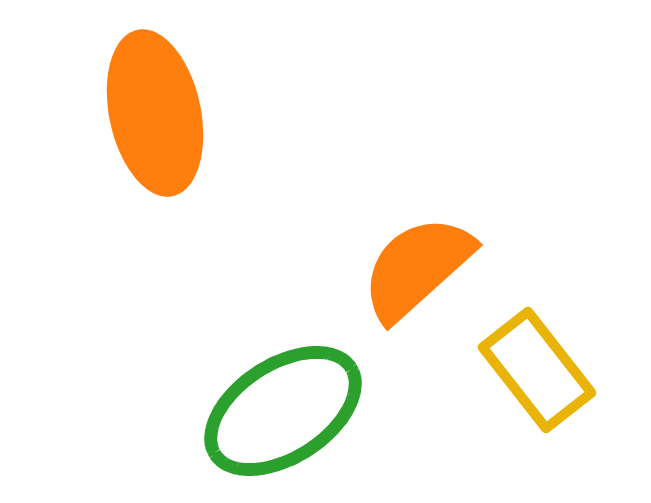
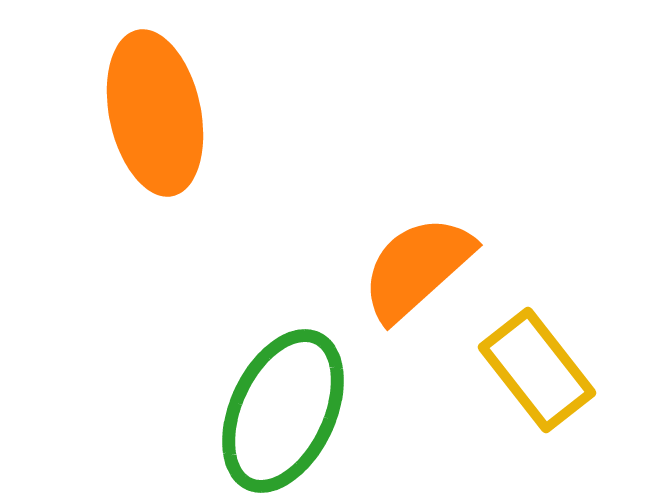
green ellipse: rotated 32 degrees counterclockwise
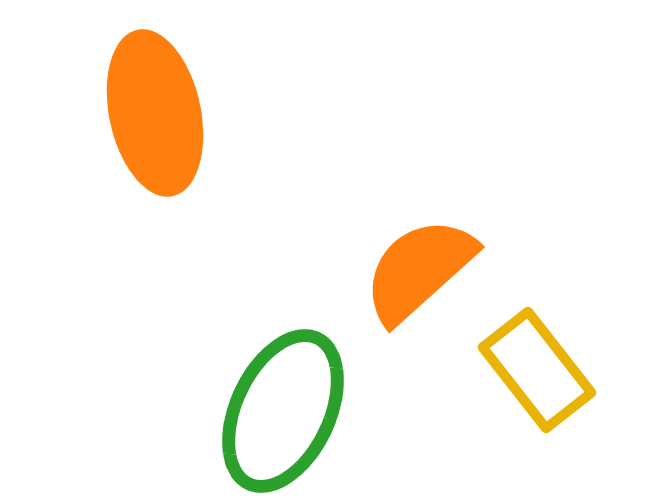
orange semicircle: moved 2 px right, 2 px down
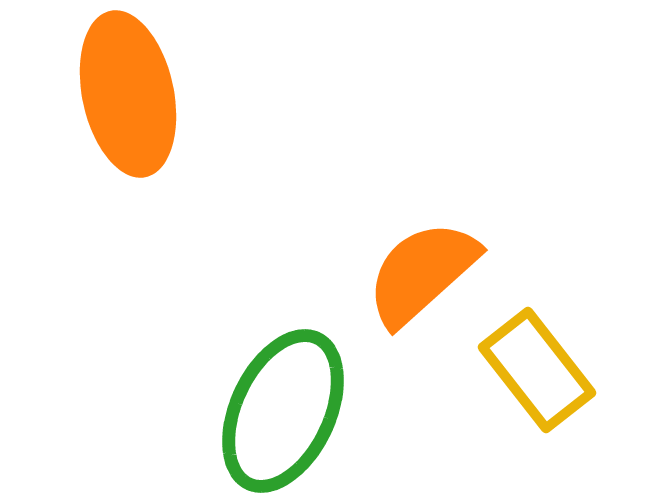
orange ellipse: moved 27 px left, 19 px up
orange semicircle: moved 3 px right, 3 px down
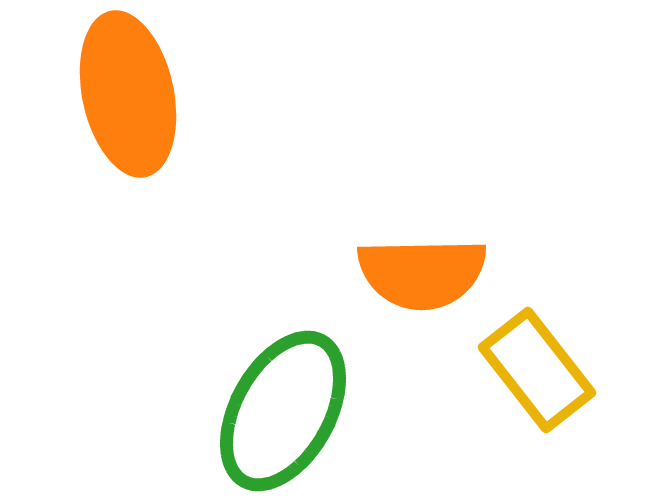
orange semicircle: rotated 139 degrees counterclockwise
green ellipse: rotated 4 degrees clockwise
